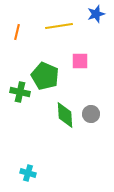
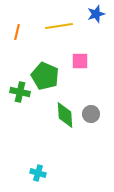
cyan cross: moved 10 px right
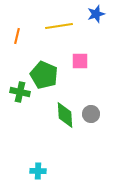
orange line: moved 4 px down
green pentagon: moved 1 px left, 1 px up
cyan cross: moved 2 px up; rotated 14 degrees counterclockwise
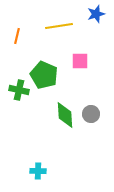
green cross: moved 1 px left, 2 px up
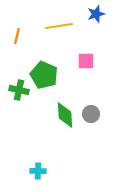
pink square: moved 6 px right
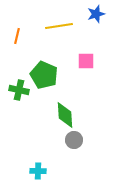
gray circle: moved 17 px left, 26 px down
